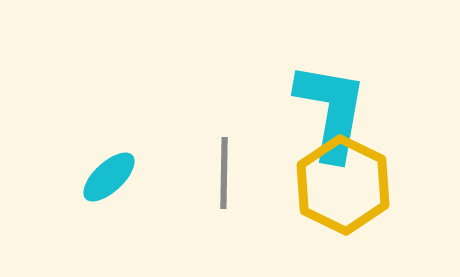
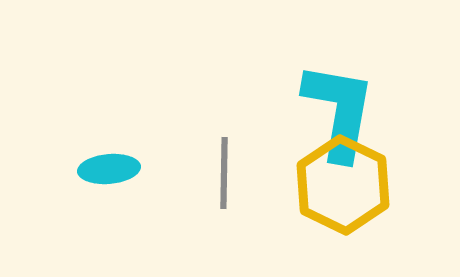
cyan L-shape: moved 8 px right
cyan ellipse: moved 8 px up; rotated 38 degrees clockwise
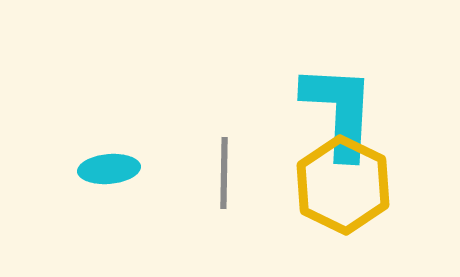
cyan L-shape: rotated 7 degrees counterclockwise
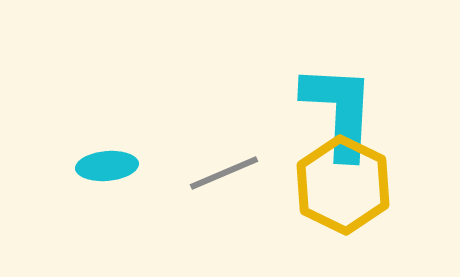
cyan ellipse: moved 2 px left, 3 px up
gray line: rotated 66 degrees clockwise
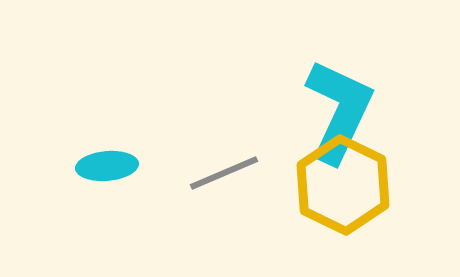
cyan L-shape: rotated 22 degrees clockwise
